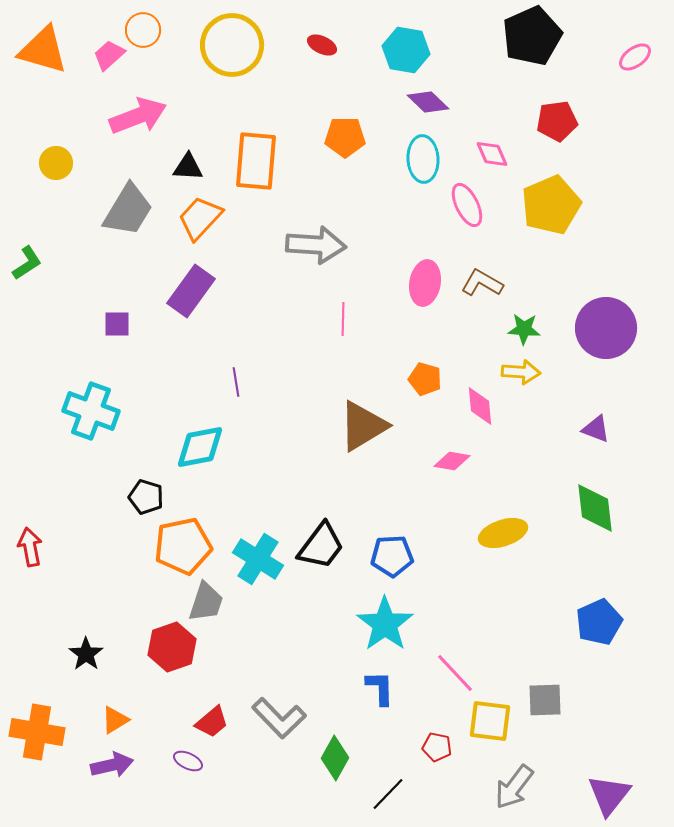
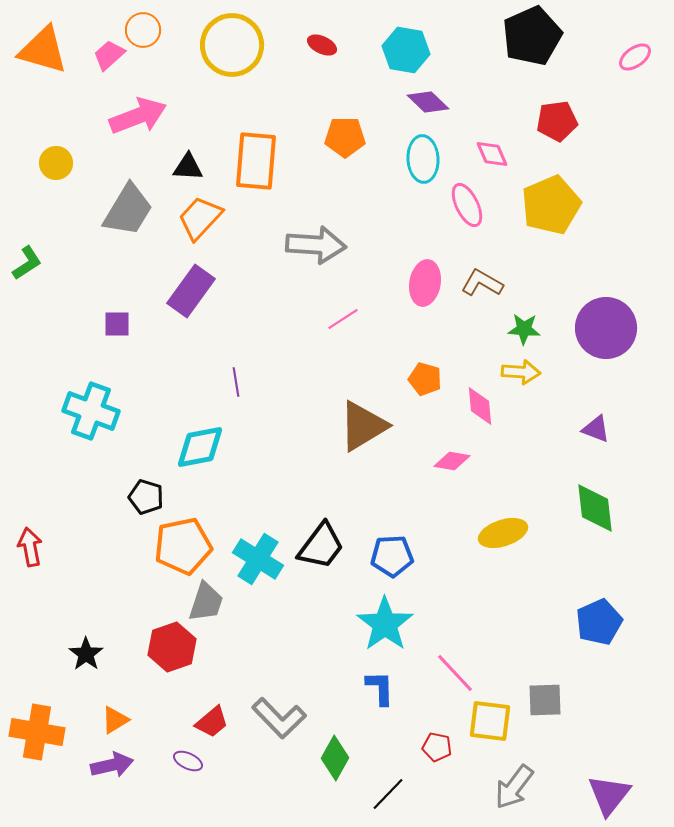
pink line at (343, 319): rotated 56 degrees clockwise
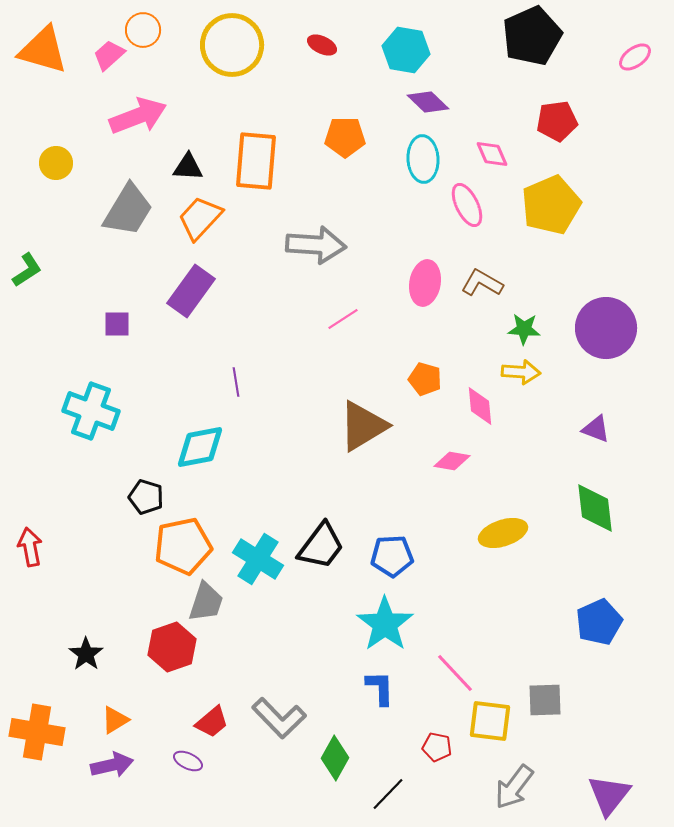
green L-shape at (27, 263): moved 7 px down
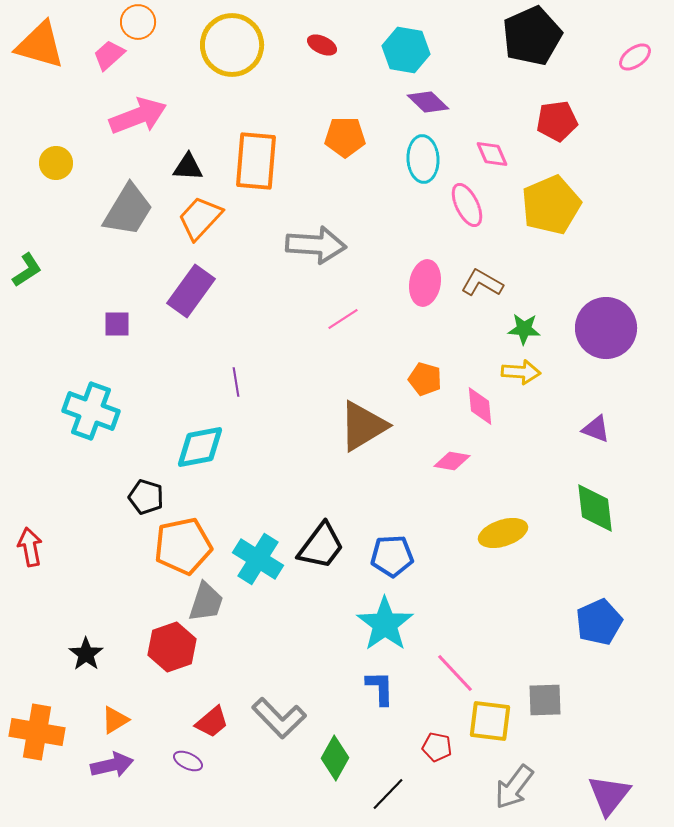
orange circle at (143, 30): moved 5 px left, 8 px up
orange triangle at (43, 50): moved 3 px left, 5 px up
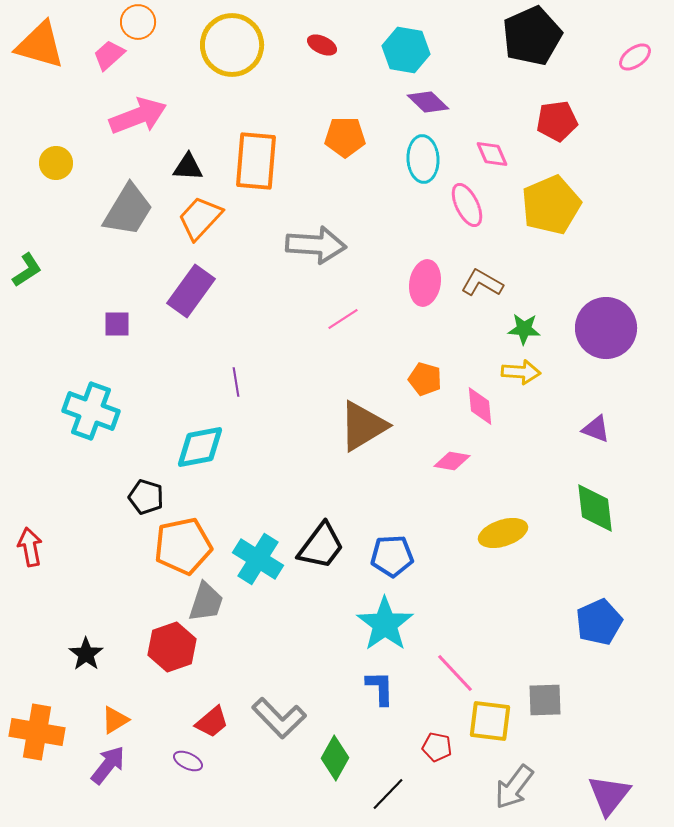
purple arrow at (112, 765): moved 4 px left; rotated 39 degrees counterclockwise
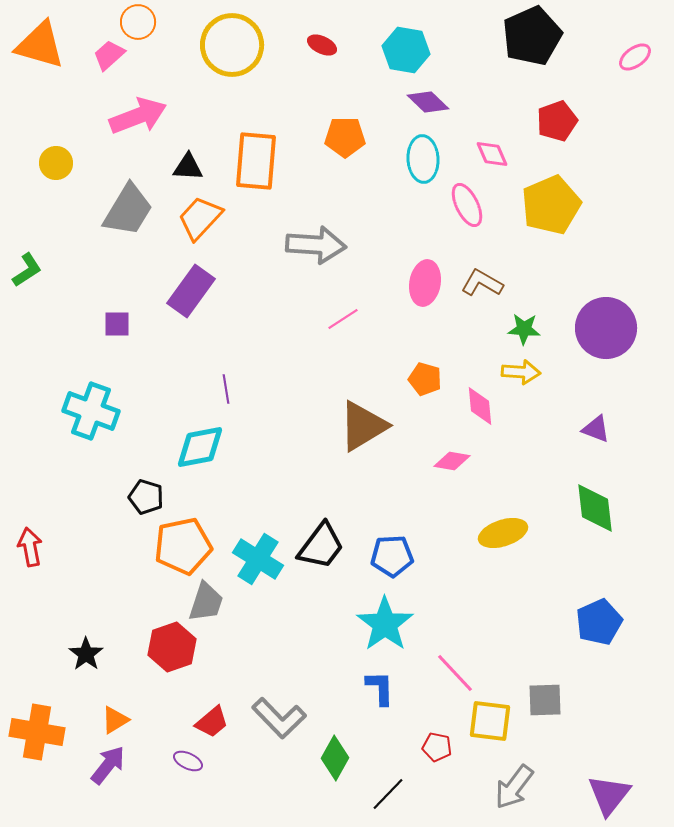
red pentagon at (557, 121): rotated 12 degrees counterclockwise
purple line at (236, 382): moved 10 px left, 7 px down
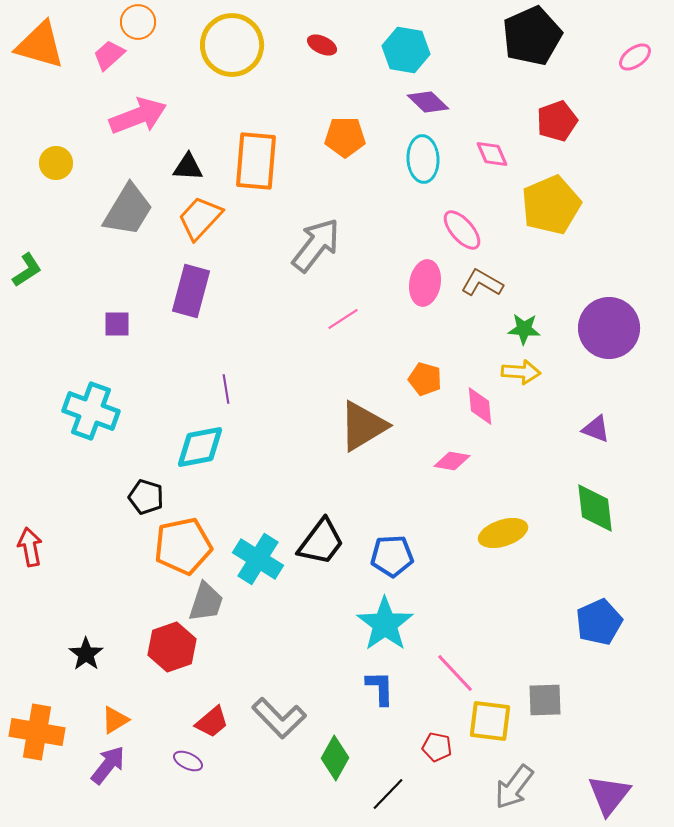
pink ellipse at (467, 205): moved 5 px left, 25 px down; rotated 15 degrees counterclockwise
gray arrow at (316, 245): rotated 56 degrees counterclockwise
purple rectangle at (191, 291): rotated 21 degrees counterclockwise
purple circle at (606, 328): moved 3 px right
black trapezoid at (321, 546): moved 4 px up
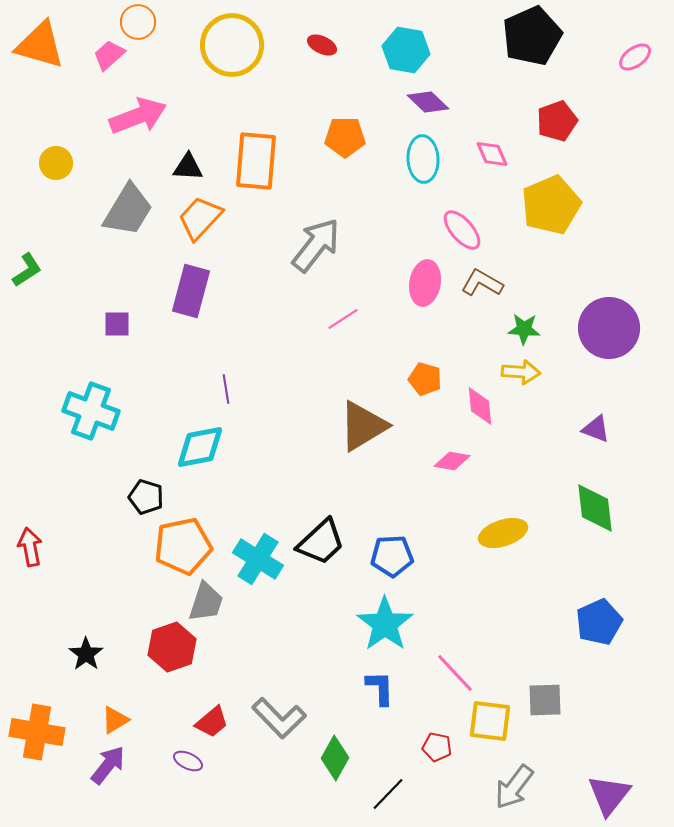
black trapezoid at (321, 542): rotated 10 degrees clockwise
